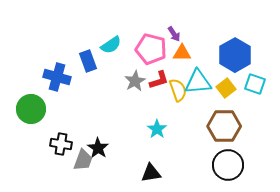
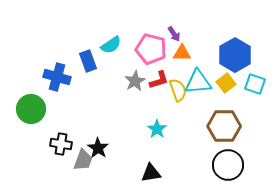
yellow square: moved 5 px up
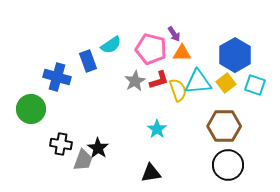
cyan square: moved 1 px down
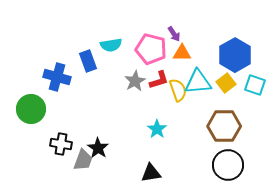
cyan semicircle: rotated 25 degrees clockwise
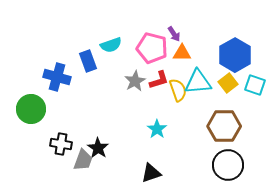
cyan semicircle: rotated 10 degrees counterclockwise
pink pentagon: moved 1 px right, 1 px up
yellow square: moved 2 px right
black triangle: rotated 10 degrees counterclockwise
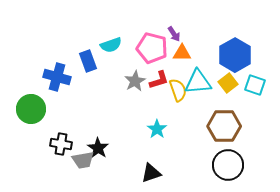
gray trapezoid: rotated 60 degrees clockwise
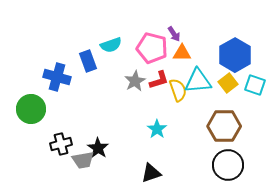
cyan triangle: moved 1 px up
black cross: rotated 25 degrees counterclockwise
